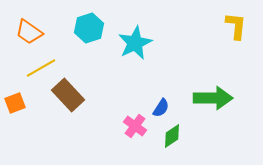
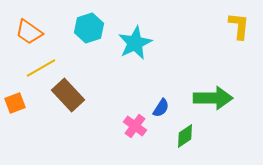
yellow L-shape: moved 3 px right
green diamond: moved 13 px right
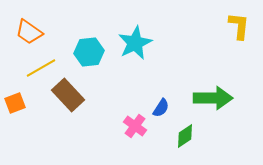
cyan hexagon: moved 24 px down; rotated 12 degrees clockwise
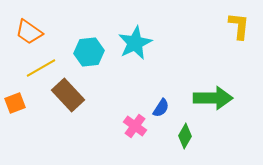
green diamond: rotated 25 degrees counterclockwise
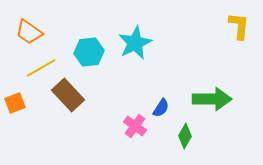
green arrow: moved 1 px left, 1 px down
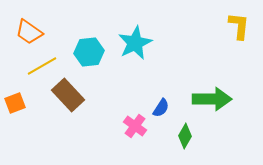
yellow line: moved 1 px right, 2 px up
